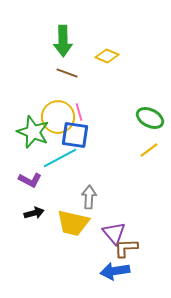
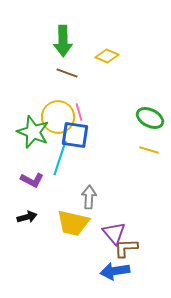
yellow line: rotated 54 degrees clockwise
cyan line: rotated 44 degrees counterclockwise
purple L-shape: moved 2 px right
black arrow: moved 7 px left, 4 px down
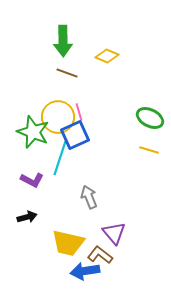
blue square: rotated 32 degrees counterclockwise
gray arrow: rotated 25 degrees counterclockwise
yellow trapezoid: moved 5 px left, 20 px down
brown L-shape: moved 26 px left, 7 px down; rotated 40 degrees clockwise
blue arrow: moved 30 px left
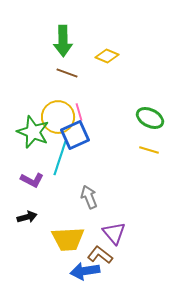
yellow trapezoid: moved 4 px up; rotated 16 degrees counterclockwise
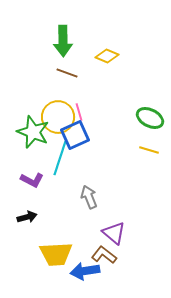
purple triangle: rotated 10 degrees counterclockwise
yellow trapezoid: moved 12 px left, 15 px down
brown L-shape: moved 4 px right
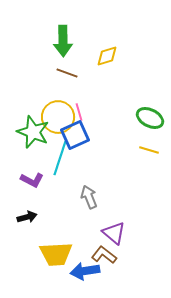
yellow diamond: rotated 40 degrees counterclockwise
